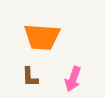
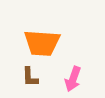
orange trapezoid: moved 6 px down
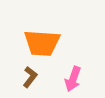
brown L-shape: rotated 140 degrees counterclockwise
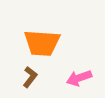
pink arrow: moved 6 px right, 1 px up; rotated 50 degrees clockwise
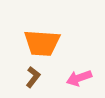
brown L-shape: moved 3 px right
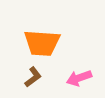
brown L-shape: rotated 15 degrees clockwise
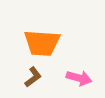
pink arrow: rotated 145 degrees counterclockwise
